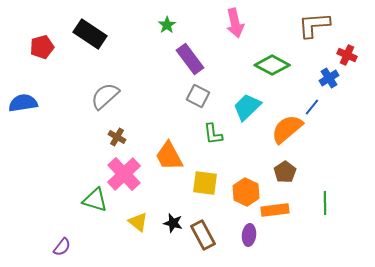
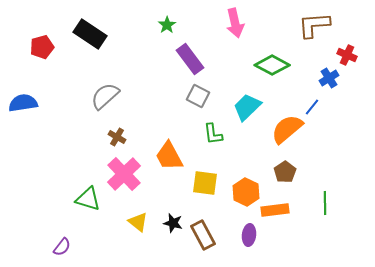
green triangle: moved 7 px left, 1 px up
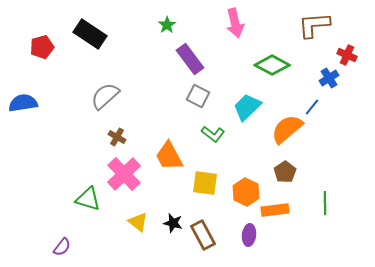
green L-shape: rotated 45 degrees counterclockwise
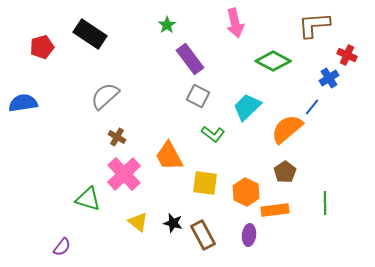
green diamond: moved 1 px right, 4 px up
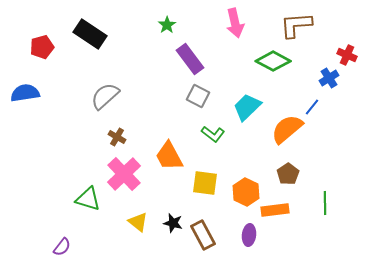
brown L-shape: moved 18 px left
blue semicircle: moved 2 px right, 10 px up
brown pentagon: moved 3 px right, 2 px down
